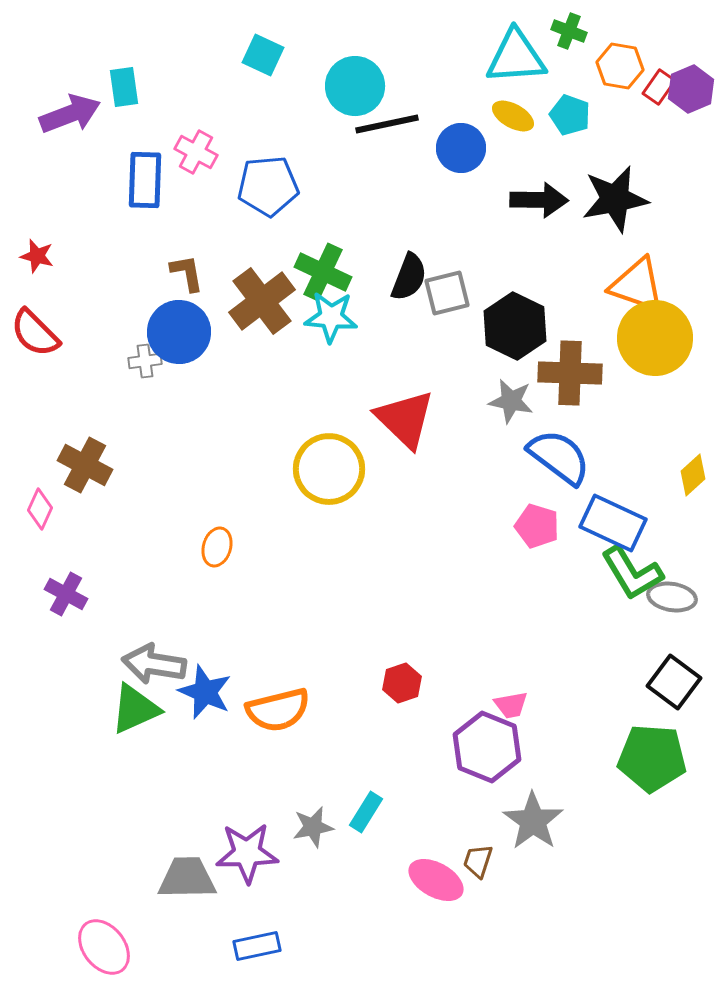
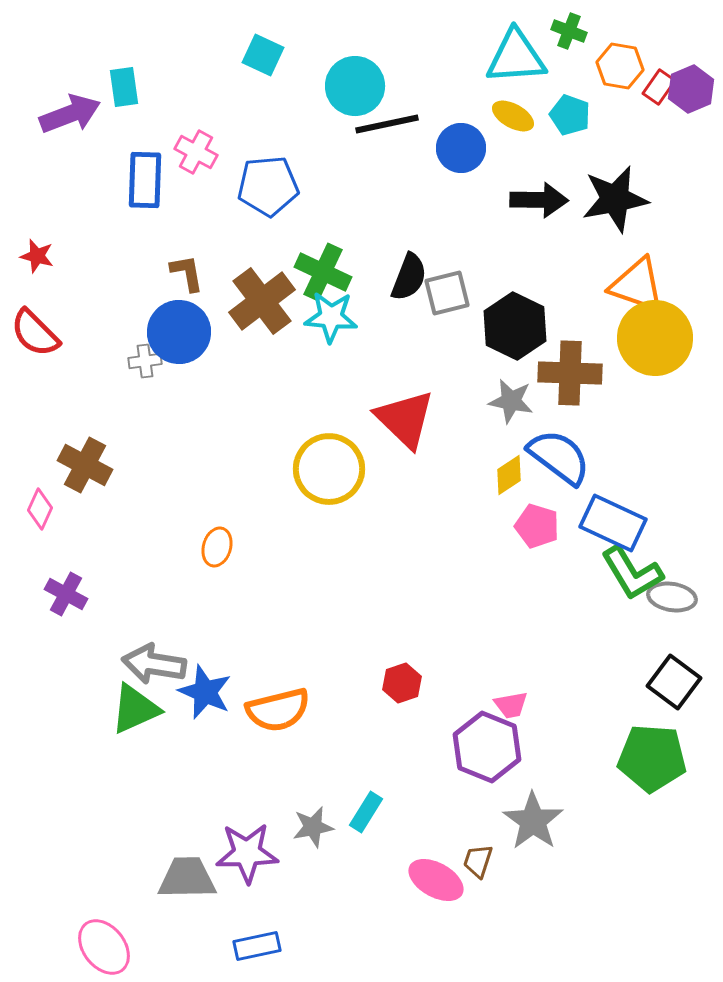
yellow diamond at (693, 475): moved 184 px left; rotated 9 degrees clockwise
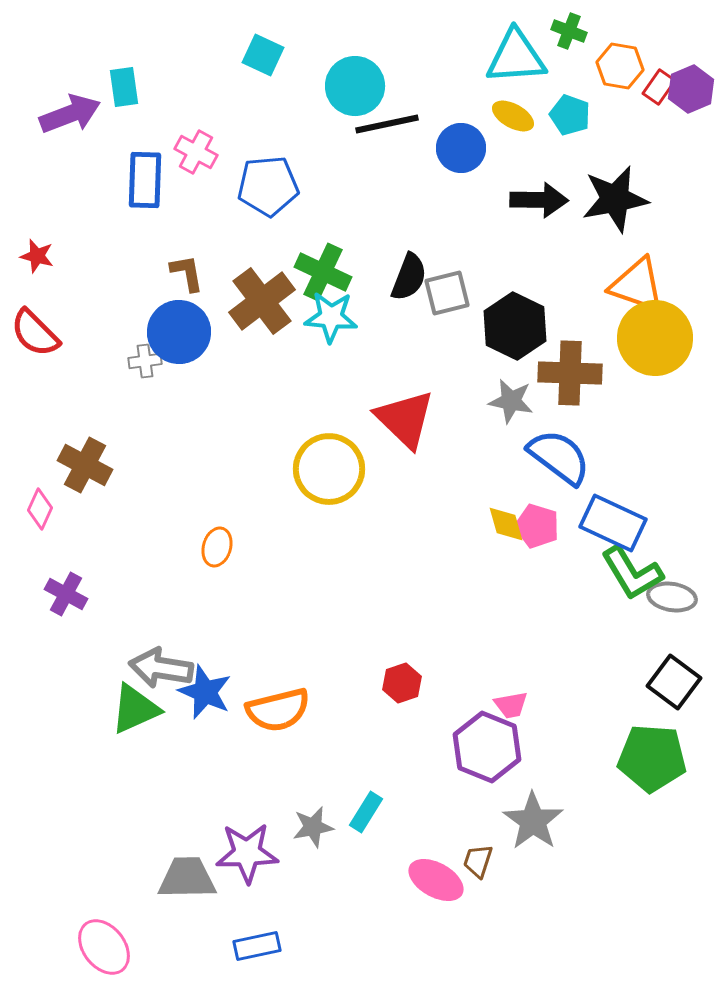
yellow diamond at (509, 475): moved 3 px left, 49 px down; rotated 72 degrees counterclockwise
gray arrow at (154, 664): moved 7 px right, 4 px down
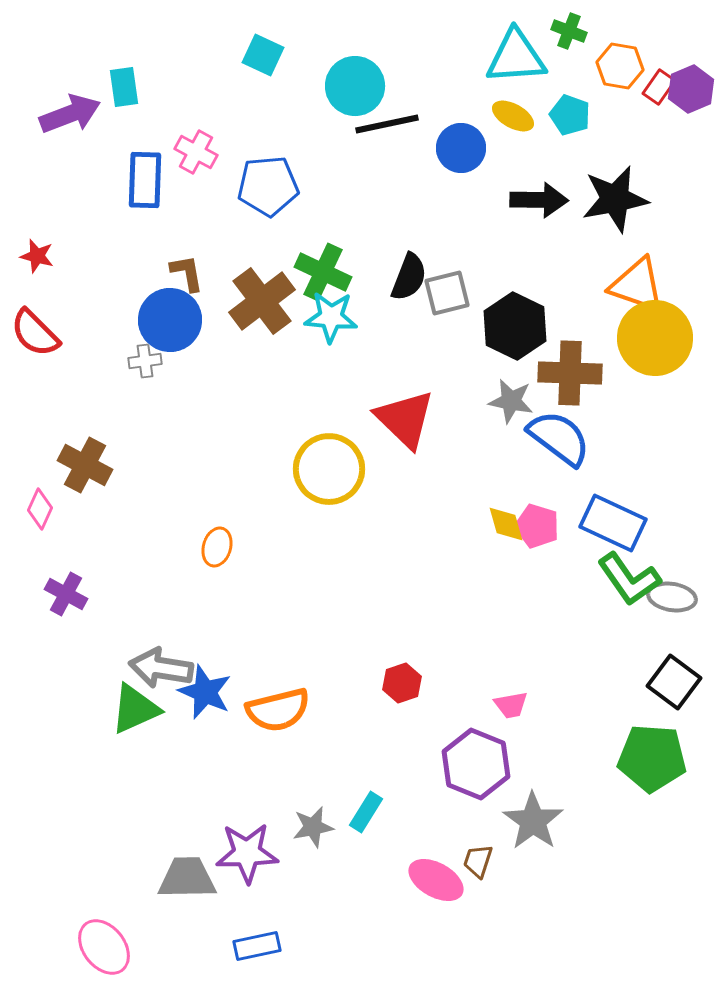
blue circle at (179, 332): moved 9 px left, 12 px up
blue semicircle at (559, 457): moved 19 px up
green L-shape at (632, 573): moved 3 px left, 6 px down; rotated 4 degrees counterclockwise
purple hexagon at (487, 747): moved 11 px left, 17 px down
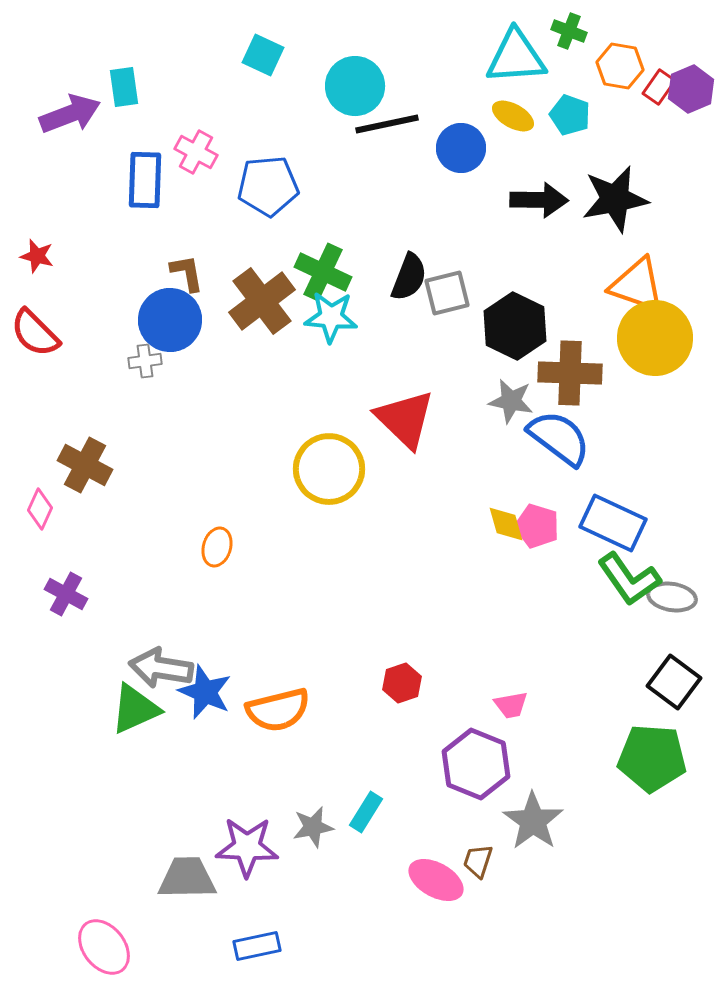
purple star at (247, 853): moved 6 px up; rotated 4 degrees clockwise
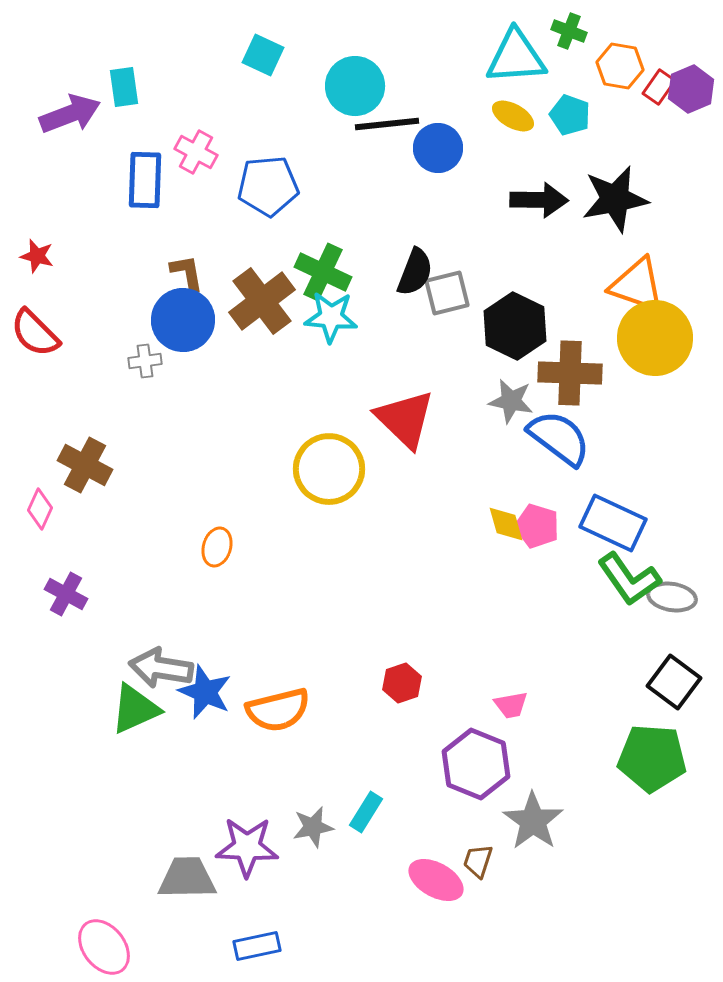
black line at (387, 124): rotated 6 degrees clockwise
blue circle at (461, 148): moved 23 px left
black semicircle at (409, 277): moved 6 px right, 5 px up
blue circle at (170, 320): moved 13 px right
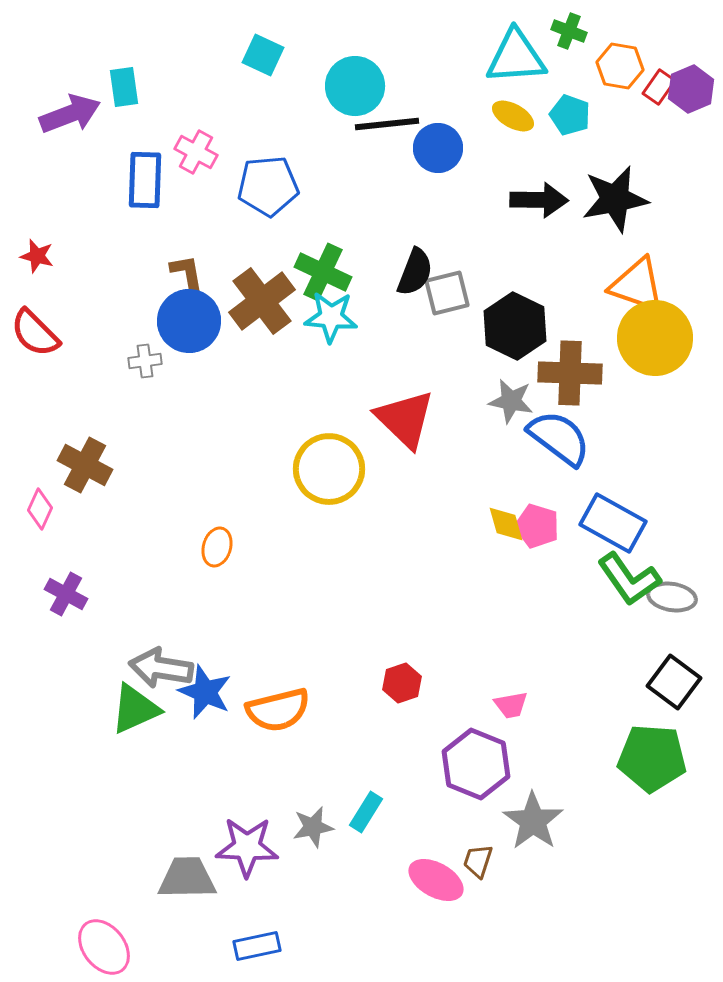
blue circle at (183, 320): moved 6 px right, 1 px down
blue rectangle at (613, 523): rotated 4 degrees clockwise
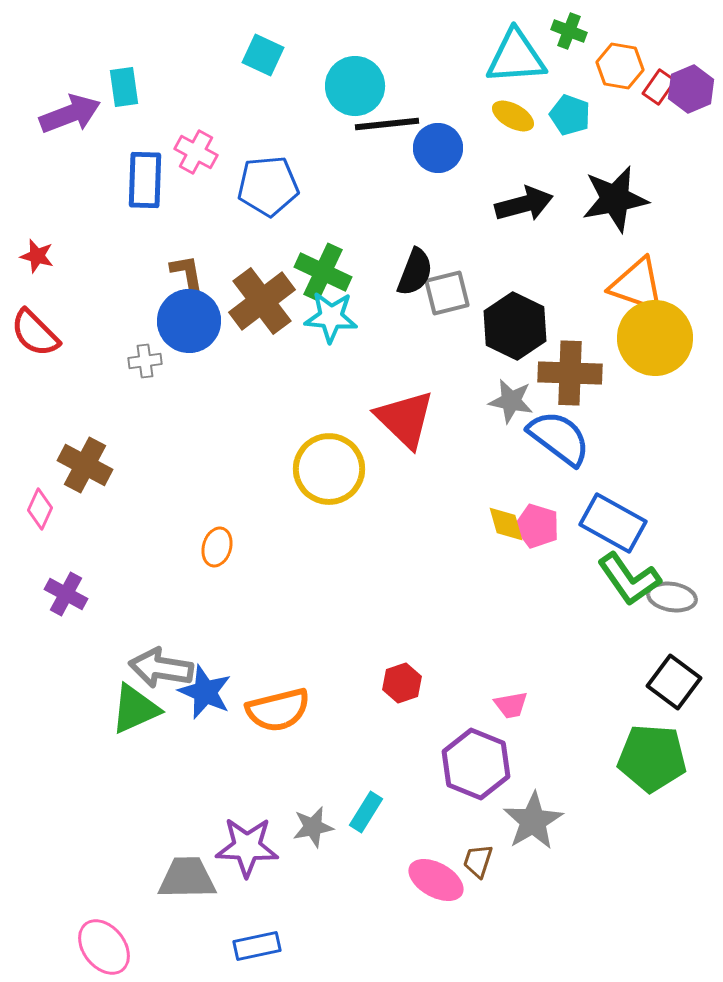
black arrow at (539, 200): moved 15 px left, 4 px down; rotated 16 degrees counterclockwise
gray star at (533, 821): rotated 6 degrees clockwise
